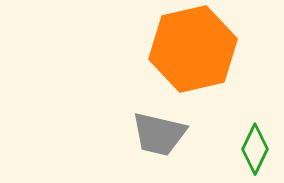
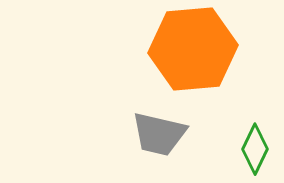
orange hexagon: rotated 8 degrees clockwise
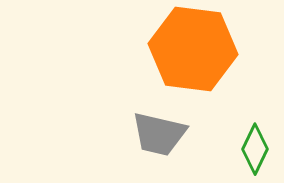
orange hexagon: rotated 12 degrees clockwise
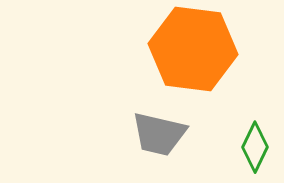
green diamond: moved 2 px up
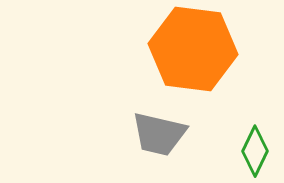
green diamond: moved 4 px down
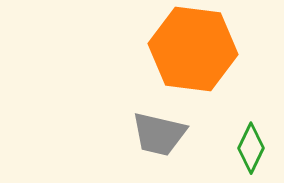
green diamond: moved 4 px left, 3 px up
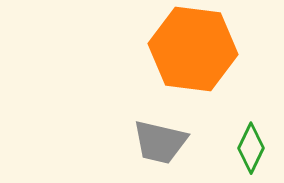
gray trapezoid: moved 1 px right, 8 px down
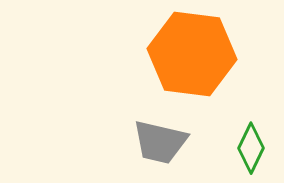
orange hexagon: moved 1 px left, 5 px down
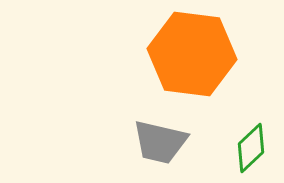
green diamond: rotated 21 degrees clockwise
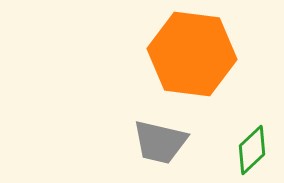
green diamond: moved 1 px right, 2 px down
